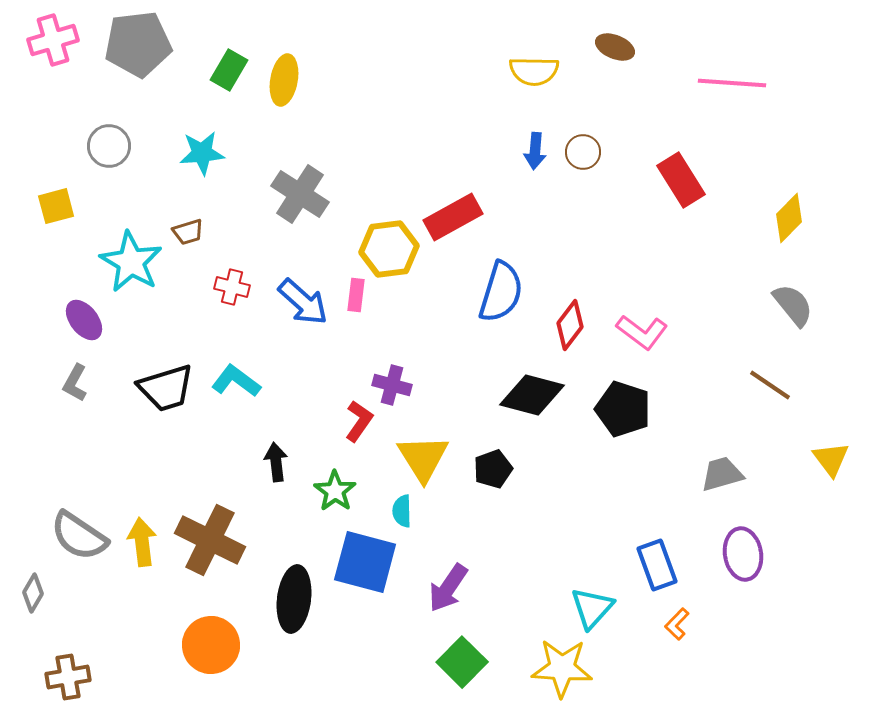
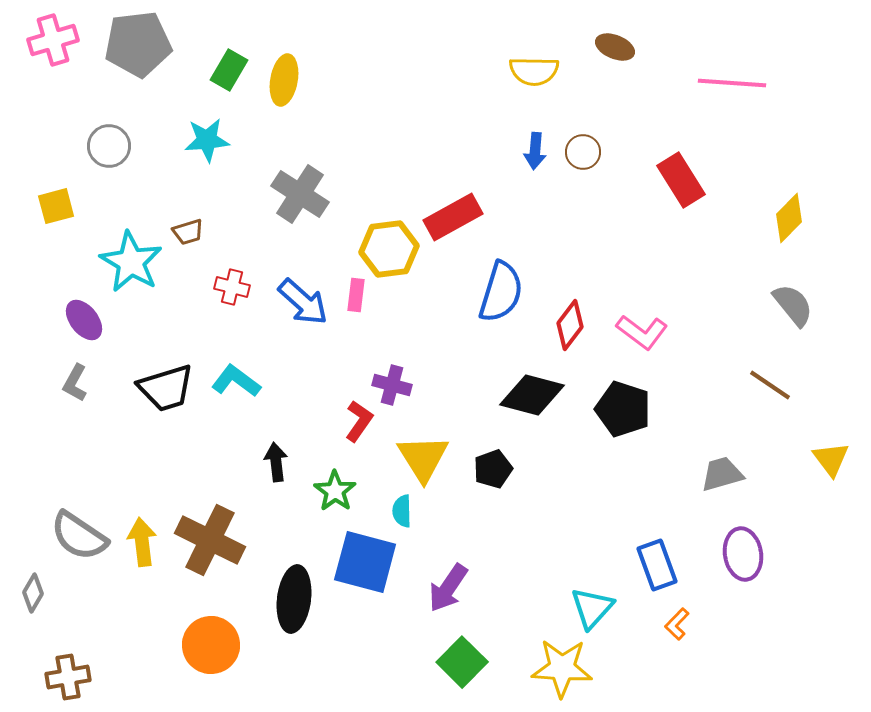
cyan star at (202, 153): moved 5 px right, 13 px up
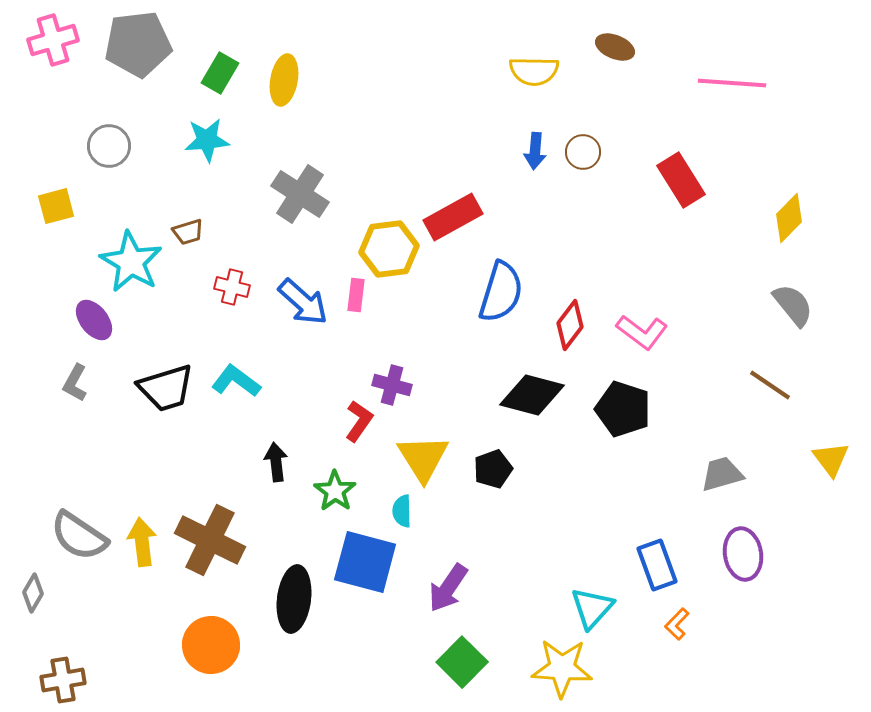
green rectangle at (229, 70): moved 9 px left, 3 px down
purple ellipse at (84, 320): moved 10 px right
brown cross at (68, 677): moved 5 px left, 3 px down
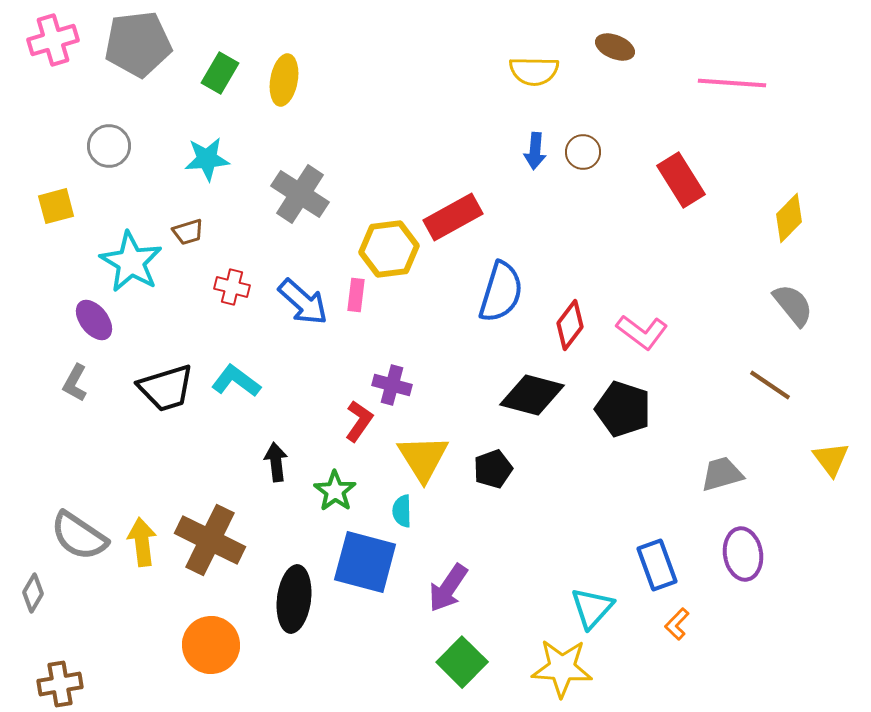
cyan star at (207, 140): moved 19 px down
brown cross at (63, 680): moved 3 px left, 4 px down
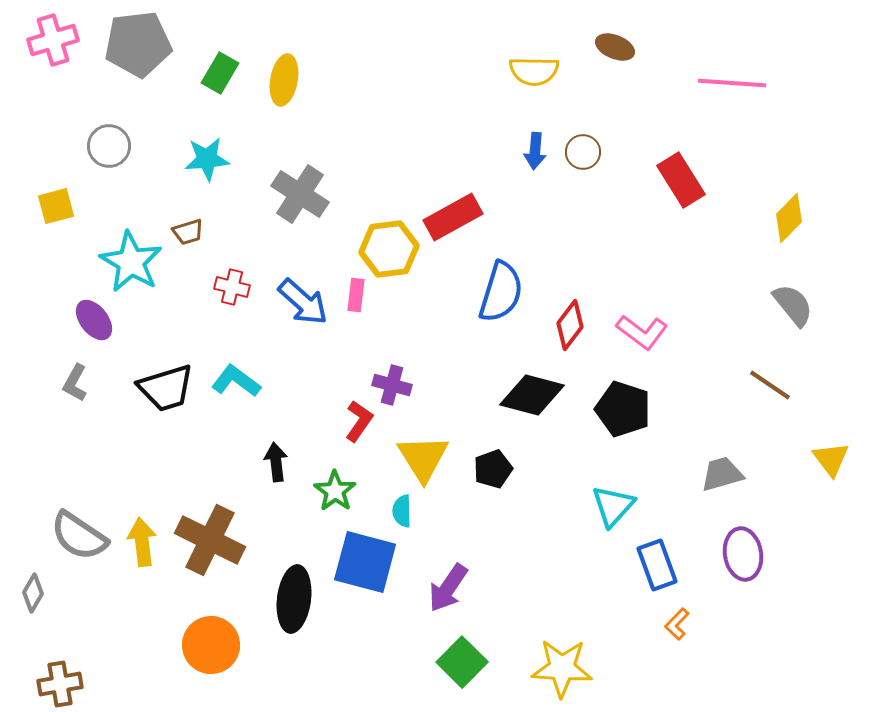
cyan triangle at (592, 608): moved 21 px right, 102 px up
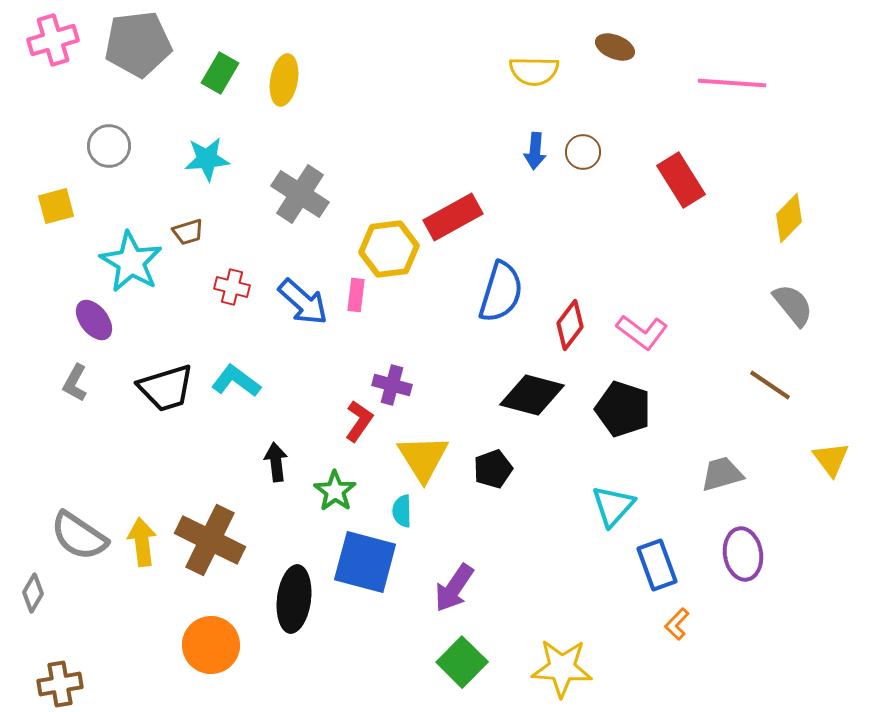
purple arrow at (448, 588): moved 6 px right
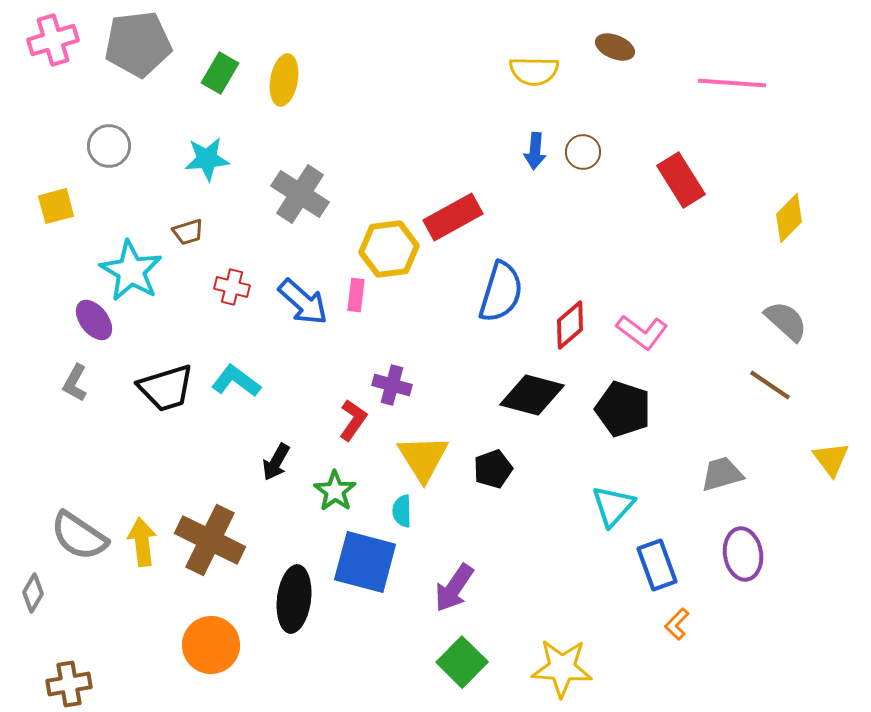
cyan star at (131, 262): moved 9 px down
gray semicircle at (793, 305): moved 7 px left, 16 px down; rotated 9 degrees counterclockwise
red diamond at (570, 325): rotated 12 degrees clockwise
red L-shape at (359, 421): moved 6 px left, 1 px up
black arrow at (276, 462): rotated 144 degrees counterclockwise
brown cross at (60, 684): moved 9 px right
